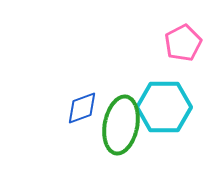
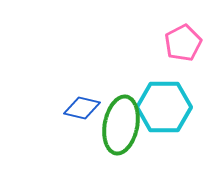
blue diamond: rotated 33 degrees clockwise
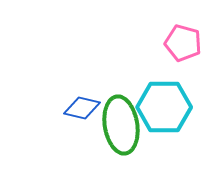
pink pentagon: rotated 30 degrees counterclockwise
green ellipse: rotated 20 degrees counterclockwise
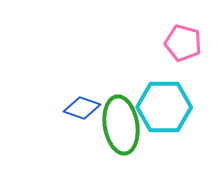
blue diamond: rotated 6 degrees clockwise
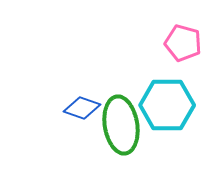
cyan hexagon: moved 3 px right, 2 px up
